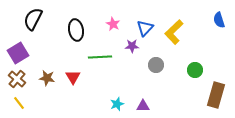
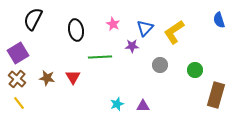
yellow L-shape: rotated 10 degrees clockwise
gray circle: moved 4 px right
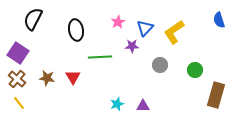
pink star: moved 5 px right, 2 px up; rotated 16 degrees clockwise
purple square: rotated 25 degrees counterclockwise
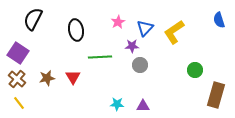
gray circle: moved 20 px left
brown star: rotated 21 degrees counterclockwise
cyan star: rotated 24 degrees clockwise
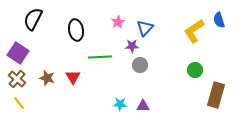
yellow L-shape: moved 20 px right, 1 px up
brown star: rotated 28 degrees clockwise
cyan star: moved 3 px right
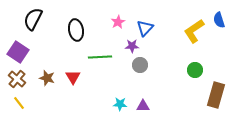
purple square: moved 1 px up
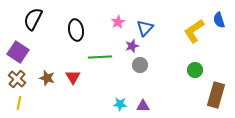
purple star: rotated 16 degrees counterclockwise
yellow line: rotated 48 degrees clockwise
